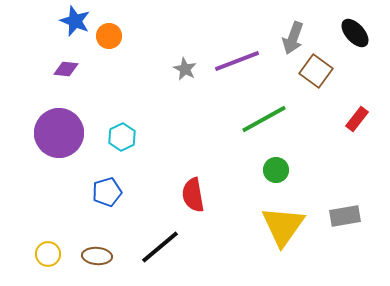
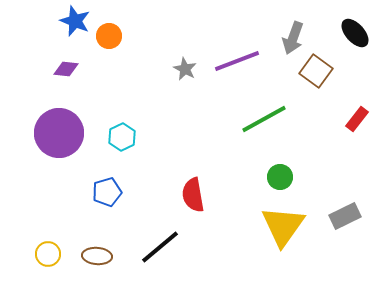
green circle: moved 4 px right, 7 px down
gray rectangle: rotated 16 degrees counterclockwise
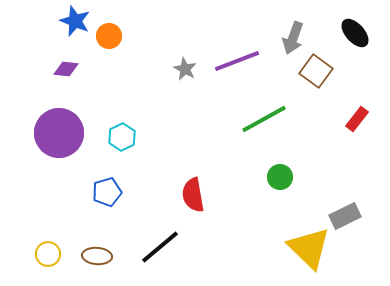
yellow triangle: moved 26 px right, 22 px down; rotated 21 degrees counterclockwise
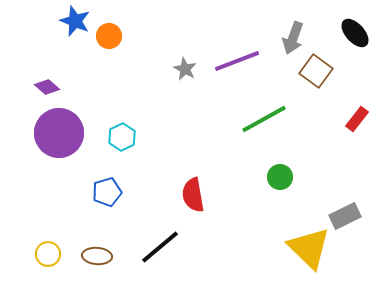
purple diamond: moved 19 px left, 18 px down; rotated 35 degrees clockwise
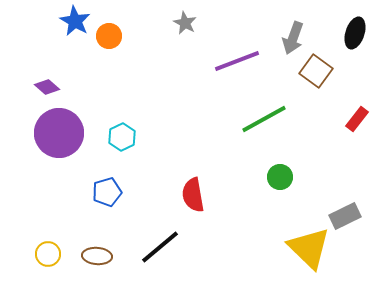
blue star: rotated 8 degrees clockwise
black ellipse: rotated 60 degrees clockwise
gray star: moved 46 px up
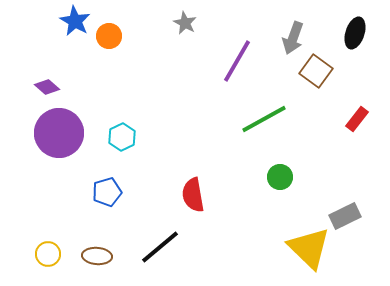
purple line: rotated 39 degrees counterclockwise
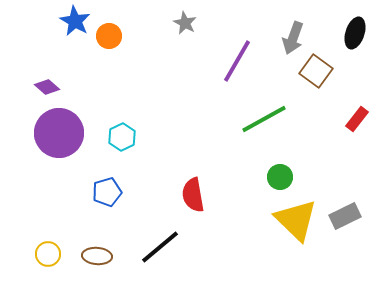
yellow triangle: moved 13 px left, 28 px up
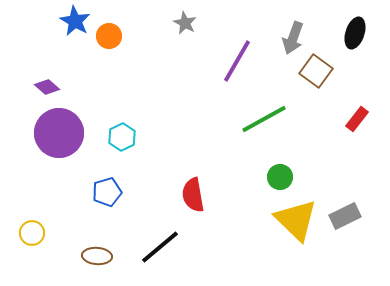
yellow circle: moved 16 px left, 21 px up
